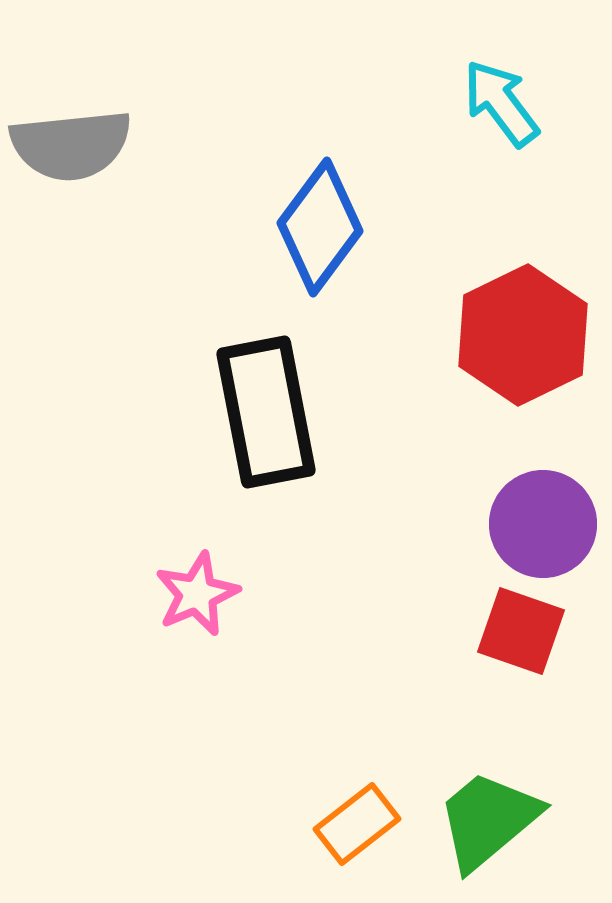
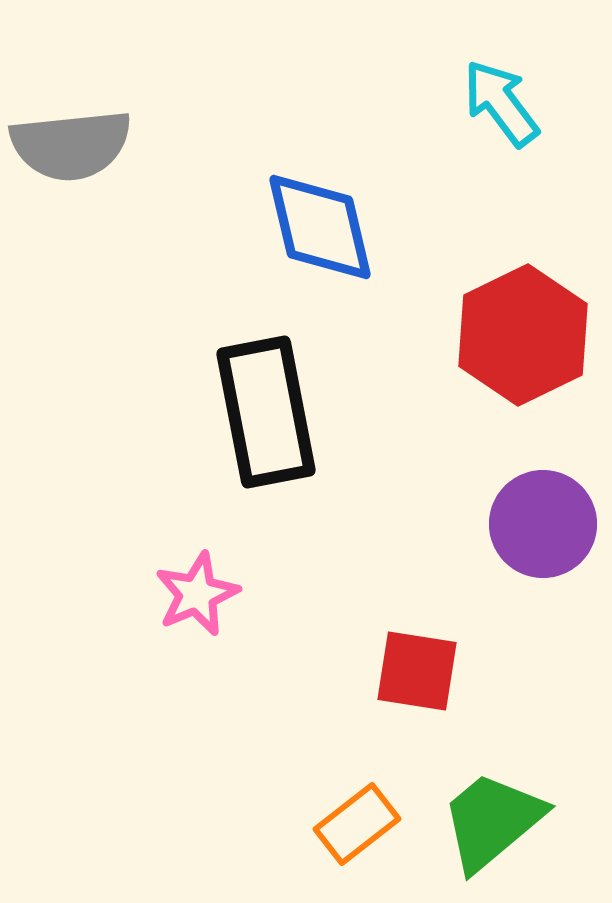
blue diamond: rotated 50 degrees counterclockwise
red square: moved 104 px left, 40 px down; rotated 10 degrees counterclockwise
green trapezoid: moved 4 px right, 1 px down
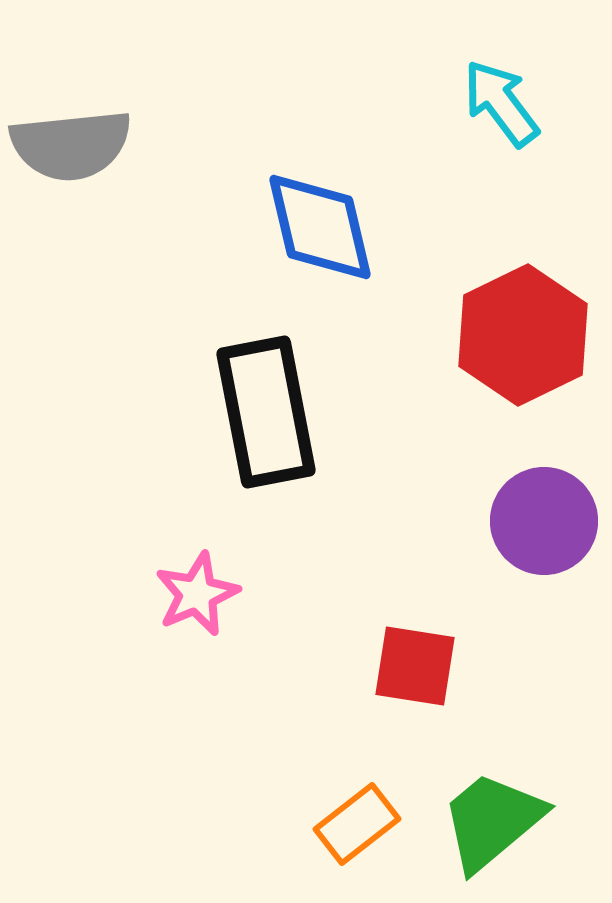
purple circle: moved 1 px right, 3 px up
red square: moved 2 px left, 5 px up
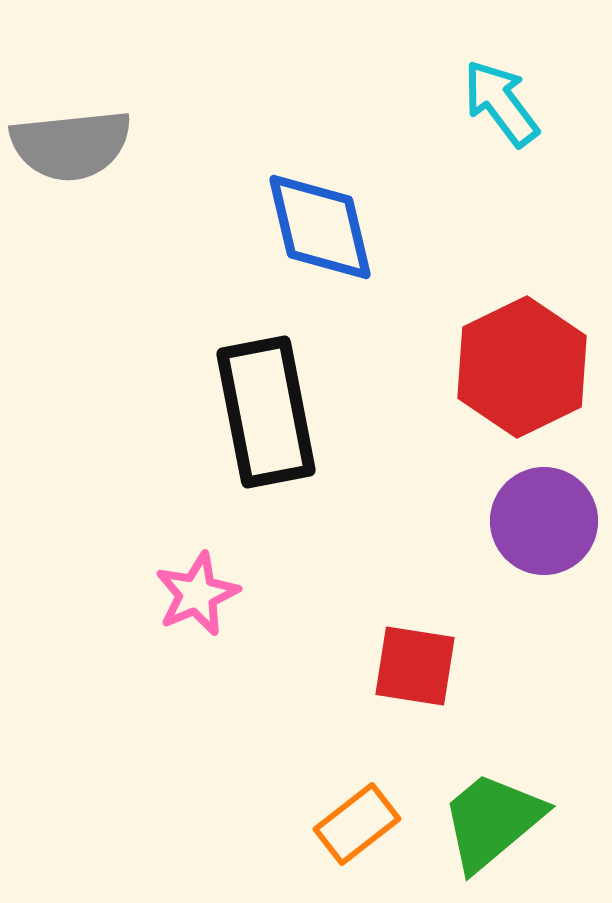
red hexagon: moved 1 px left, 32 px down
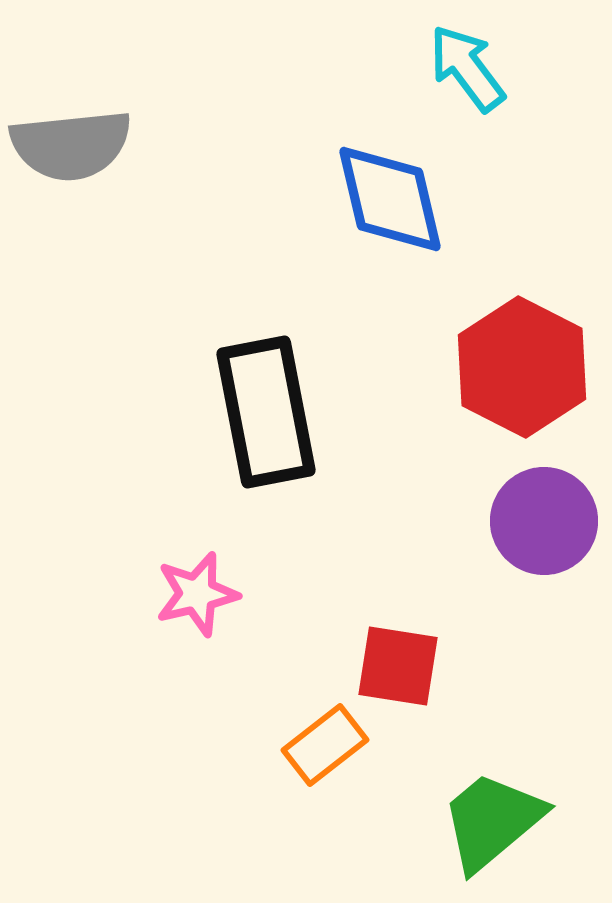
cyan arrow: moved 34 px left, 35 px up
blue diamond: moved 70 px right, 28 px up
red hexagon: rotated 7 degrees counterclockwise
pink star: rotated 10 degrees clockwise
red square: moved 17 px left
orange rectangle: moved 32 px left, 79 px up
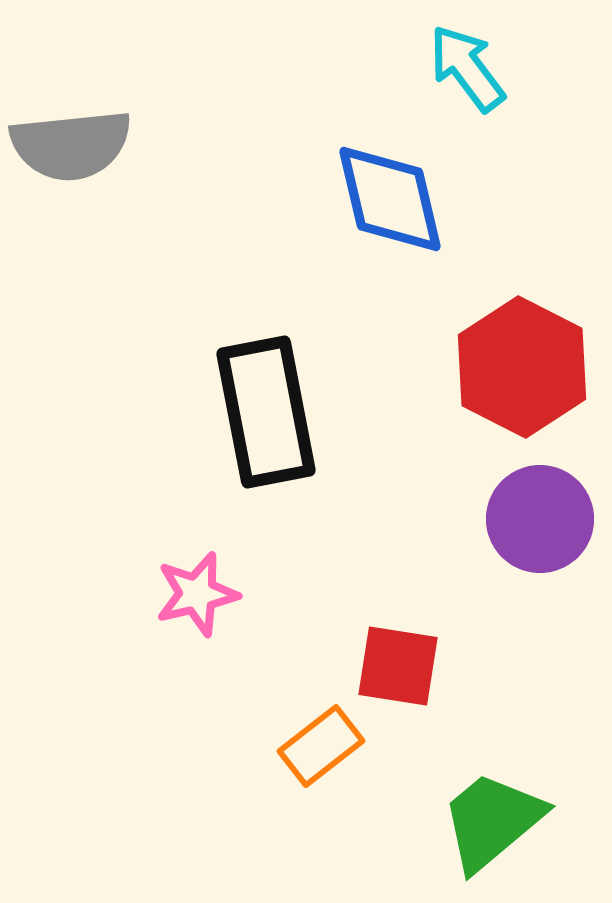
purple circle: moved 4 px left, 2 px up
orange rectangle: moved 4 px left, 1 px down
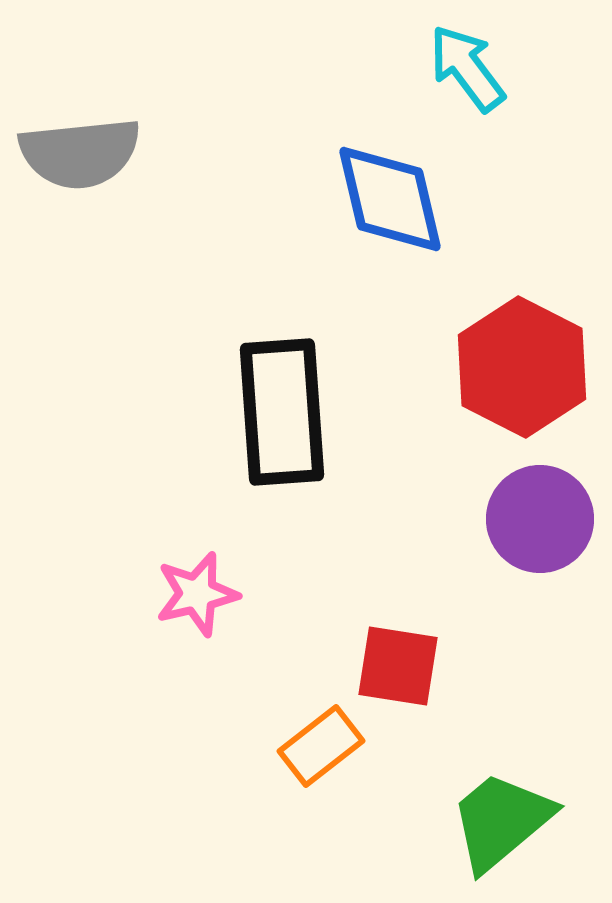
gray semicircle: moved 9 px right, 8 px down
black rectangle: moved 16 px right; rotated 7 degrees clockwise
green trapezoid: moved 9 px right
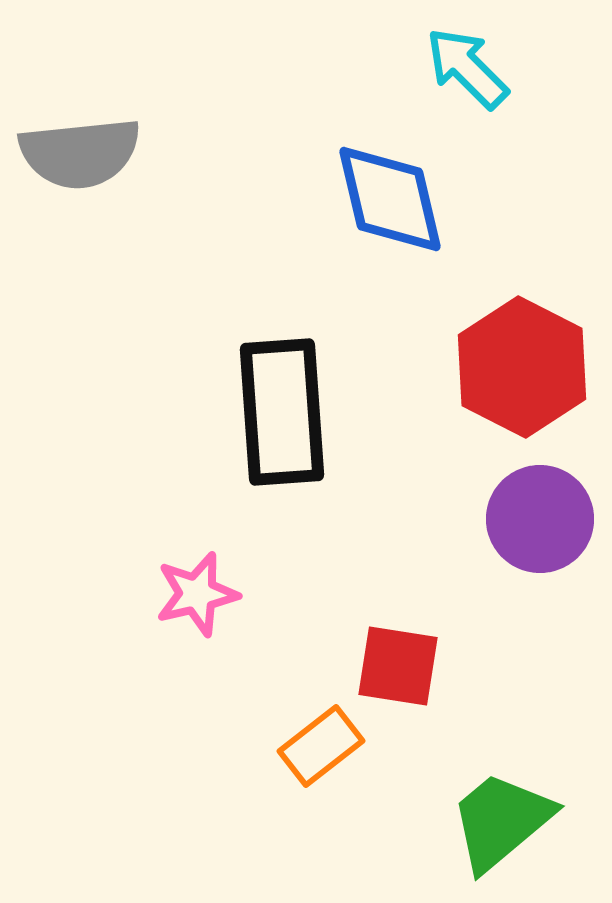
cyan arrow: rotated 8 degrees counterclockwise
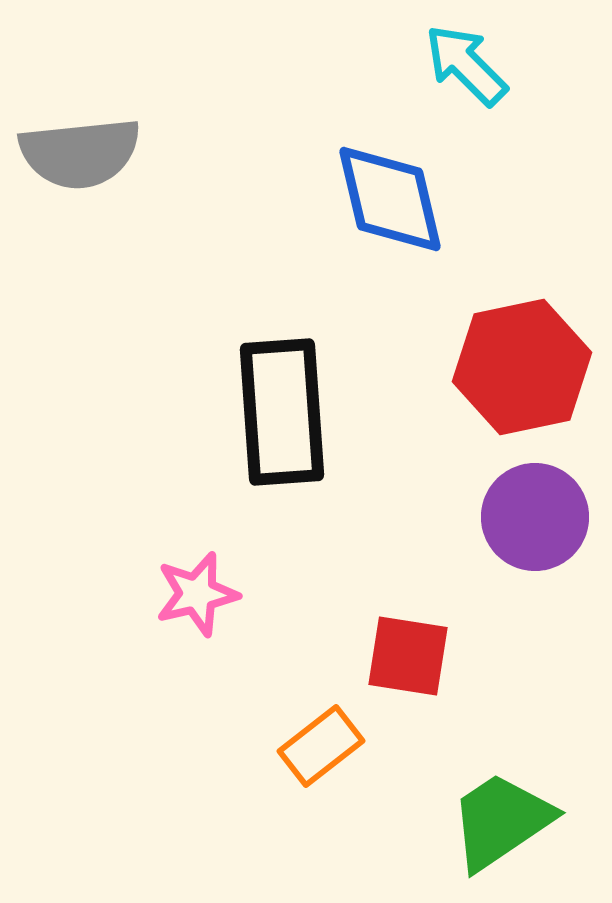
cyan arrow: moved 1 px left, 3 px up
red hexagon: rotated 21 degrees clockwise
purple circle: moved 5 px left, 2 px up
red square: moved 10 px right, 10 px up
green trapezoid: rotated 6 degrees clockwise
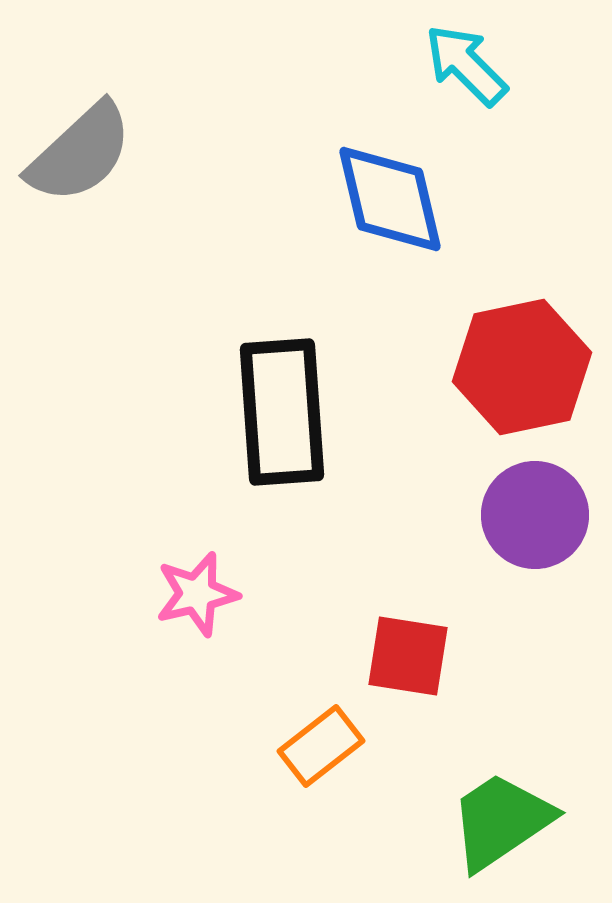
gray semicircle: rotated 37 degrees counterclockwise
purple circle: moved 2 px up
